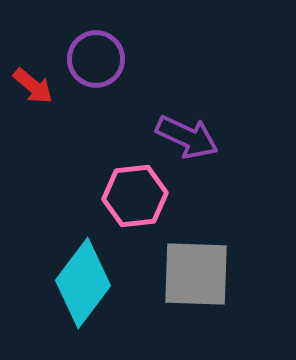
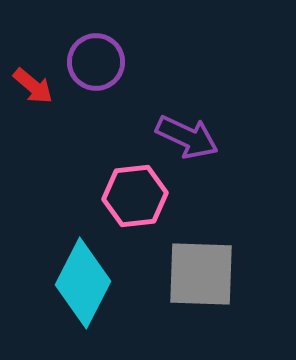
purple circle: moved 3 px down
gray square: moved 5 px right
cyan diamond: rotated 10 degrees counterclockwise
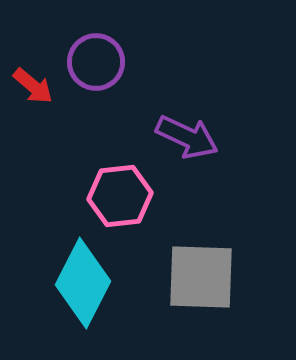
pink hexagon: moved 15 px left
gray square: moved 3 px down
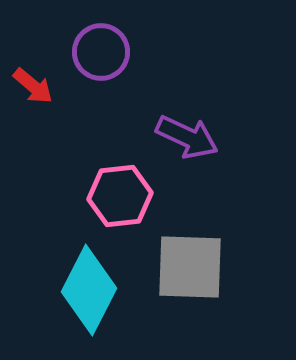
purple circle: moved 5 px right, 10 px up
gray square: moved 11 px left, 10 px up
cyan diamond: moved 6 px right, 7 px down
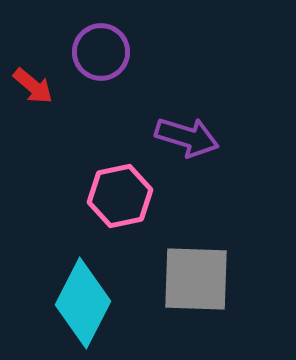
purple arrow: rotated 8 degrees counterclockwise
pink hexagon: rotated 6 degrees counterclockwise
gray square: moved 6 px right, 12 px down
cyan diamond: moved 6 px left, 13 px down
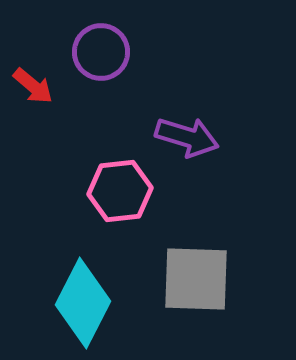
pink hexagon: moved 5 px up; rotated 6 degrees clockwise
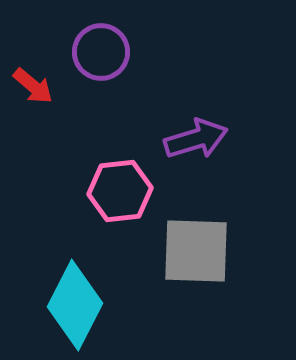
purple arrow: moved 9 px right, 2 px down; rotated 34 degrees counterclockwise
gray square: moved 28 px up
cyan diamond: moved 8 px left, 2 px down
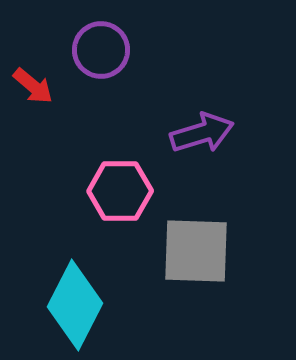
purple circle: moved 2 px up
purple arrow: moved 6 px right, 6 px up
pink hexagon: rotated 6 degrees clockwise
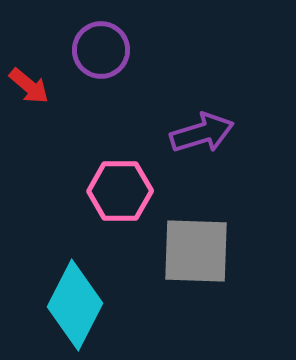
red arrow: moved 4 px left
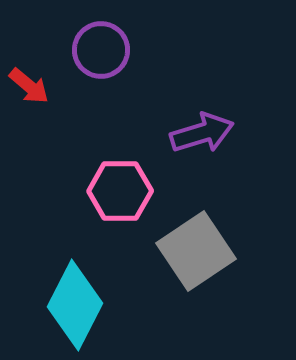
gray square: rotated 36 degrees counterclockwise
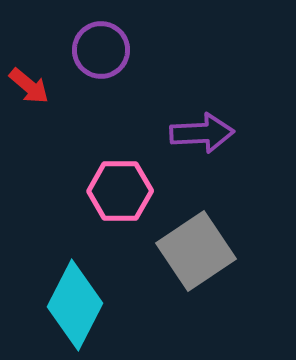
purple arrow: rotated 14 degrees clockwise
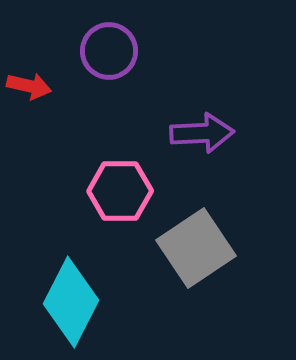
purple circle: moved 8 px right, 1 px down
red arrow: rotated 27 degrees counterclockwise
gray square: moved 3 px up
cyan diamond: moved 4 px left, 3 px up
